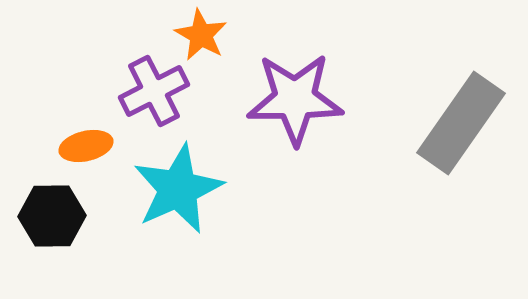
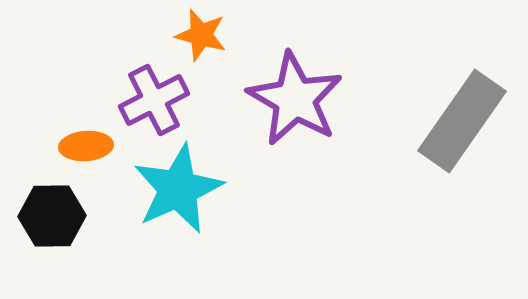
orange star: rotated 14 degrees counterclockwise
purple cross: moved 9 px down
purple star: rotated 30 degrees clockwise
gray rectangle: moved 1 px right, 2 px up
orange ellipse: rotated 9 degrees clockwise
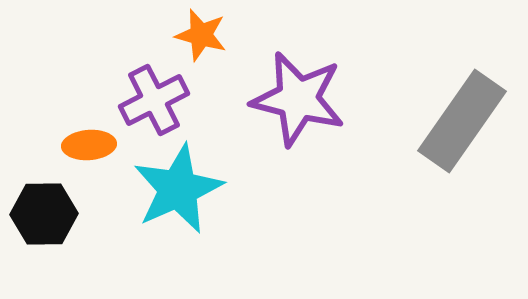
purple star: moved 3 px right; rotated 16 degrees counterclockwise
orange ellipse: moved 3 px right, 1 px up
black hexagon: moved 8 px left, 2 px up
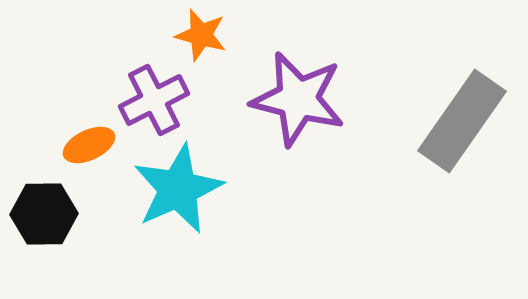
orange ellipse: rotated 21 degrees counterclockwise
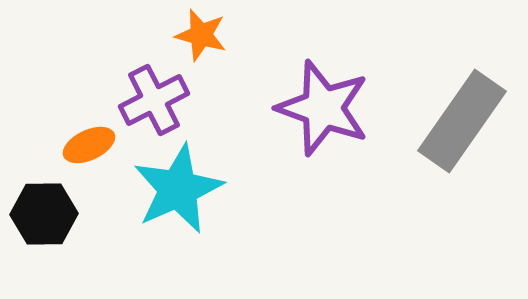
purple star: moved 25 px right, 9 px down; rotated 6 degrees clockwise
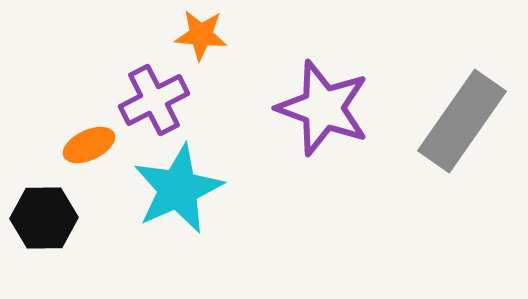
orange star: rotated 10 degrees counterclockwise
black hexagon: moved 4 px down
